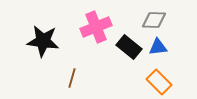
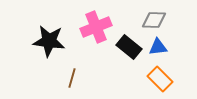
black star: moved 6 px right
orange rectangle: moved 1 px right, 3 px up
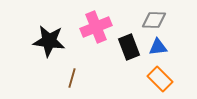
black rectangle: rotated 30 degrees clockwise
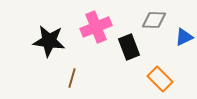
blue triangle: moved 26 px right, 10 px up; rotated 18 degrees counterclockwise
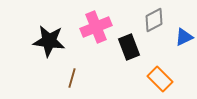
gray diamond: rotated 30 degrees counterclockwise
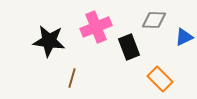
gray diamond: rotated 30 degrees clockwise
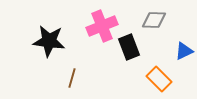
pink cross: moved 6 px right, 1 px up
blue triangle: moved 14 px down
orange rectangle: moved 1 px left
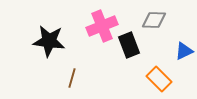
black rectangle: moved 2 px up
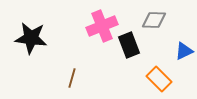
black star: moved 18 px left, 3 px up
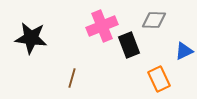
orange rectangle: rotated 20 degrees clockwise
